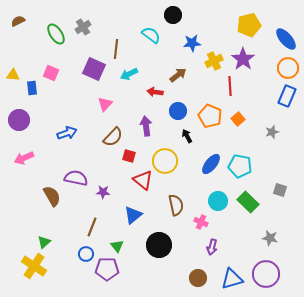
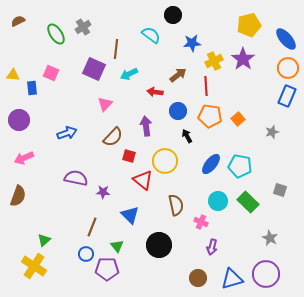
red line at (230, 86): moved 24 px left
orange pentagon at (210, 116): rotated 15 degrees counterclockwise
brown semicircle at (52, 196): moved 34 px left; rotated 50 degrees clockwise
blue triangle at (133, 215): moved 3 px left; rotated 36 degrees counterclockwise
gray star at (270, 238): rotated 14 degrees clockwise
green triangle at (44, 242): moved 2 px up
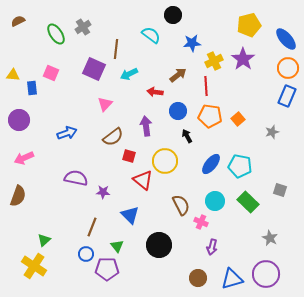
brown semicircle at (113, 137): rotated 10 degrees clockwise
cyan circle at (218, 201): moved 3 px left
brown semicircle at (176, 205): moved 5 px right; rotated 15 degrees counterclockwise
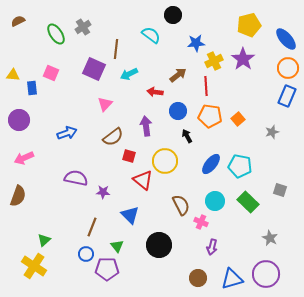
blue star at (192, 43): moved 4 px right
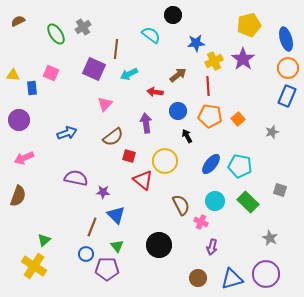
blue ellipse at (286, 39): rotated 25 degrees clockwise
red line at (206, 86): moved 2 px right
purple arrow at (146, 126): moved 3 px up
blue triangle at (130, 215): moved 14 px left
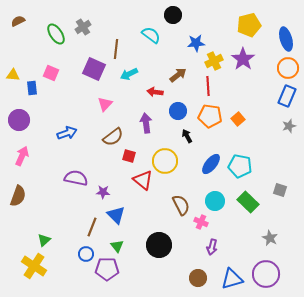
gray star at (272, 132): moved 17 px right, 6 px up
pink arrow at (24, 158): moved 2 px left, 2 px up; rotated 138 degrees clockwise
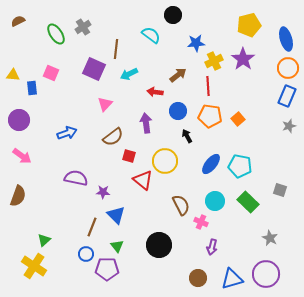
pink arrow at (22, 156): rotated 102 degrees clockwise
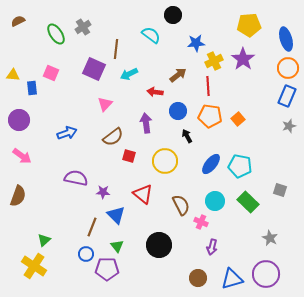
yellow pentagon at (249, 25): rotated 10 degrees clockwise
red triangle at (143, 180): moved 14 px down
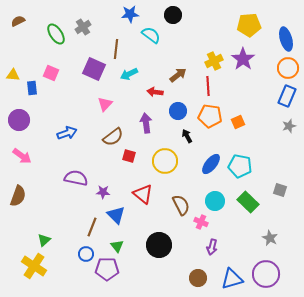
blue star at (196, 43): moved 66 px left, 29 px up
orange square at (238, 119): moved 3 px down; rotated 16 degrees clockwise
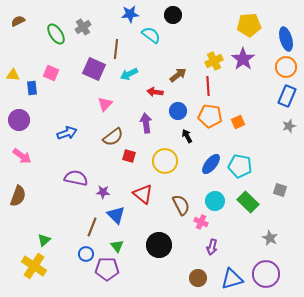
orange circle at (288, 68): moved 2 px left, 1 px up
